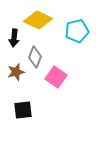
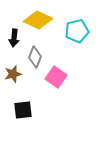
brown star: moved 3 px left, 2 px down
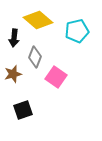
yellow diamond: rotated 16 degrees clockwise
black square: rotated 12 degrees counterclockwise
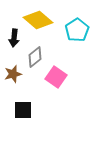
cyan pentagon: moved 1 px up; rotated 20 degrees counterclockwise
gray diamond: rotated 30 degrees clockwise
black square: rotated 18 degrees clockwise
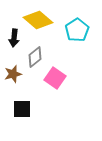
pink square: moved 1 px left, 1 px down
black square: moved 1 px left, 1 px up
